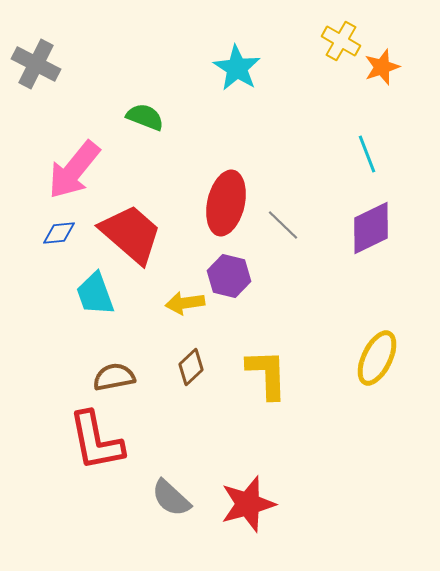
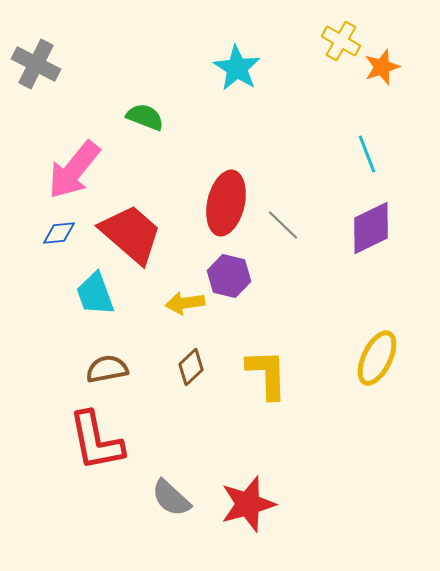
brown semicircle: moved 7 px left, 8 px up
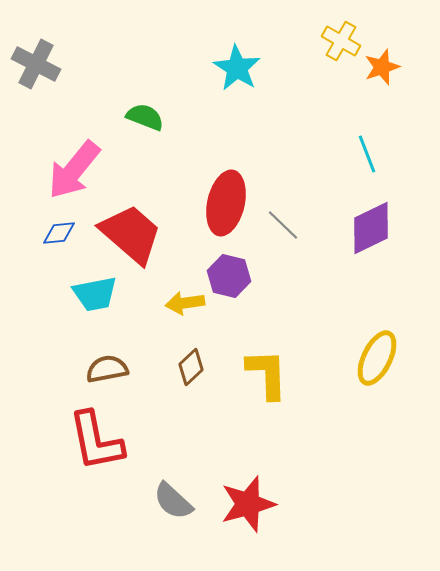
cyan trapezoid: rotated 81 degrees counterclockwise
gray semicircle: moved 2 px right, 3 px down
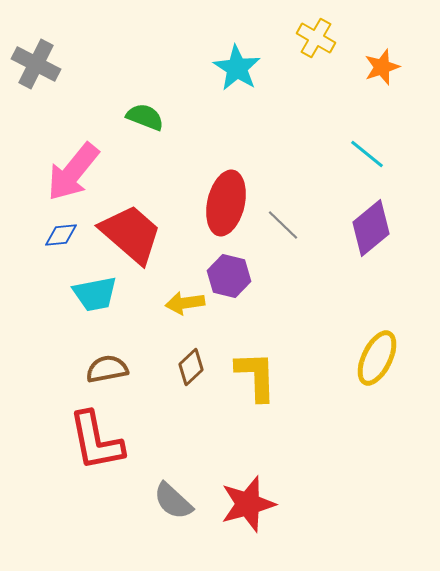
yellow cross: moved 25 px left, 3 px up
cyan line: rotated 30 degrees counterclockwise
pink arrow: moved 1 px left, 2 px down
purple diamond: rotated 14 degrees counterclockwise
blue diamond: moved 2 px right, 2 px down
yellow L-shape: moved 11 px left, 2 px down
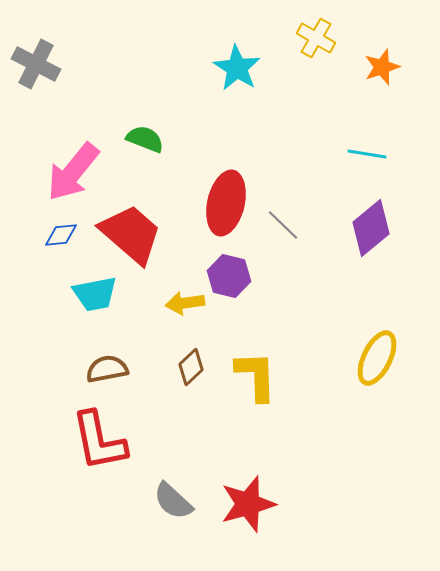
green semicircle: moved 22 px down
cyan line: rotated 30 degrees counterclockwise
red L-shape: moved 3 px right
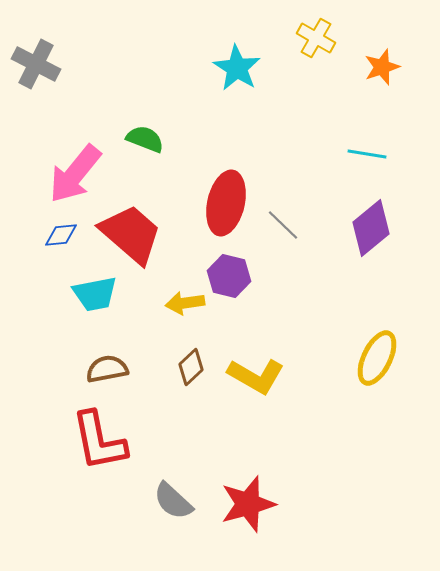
pink arrow: moved 2 px right, 2 px down
yellow L-shape: rotated 122 degrees clockwise
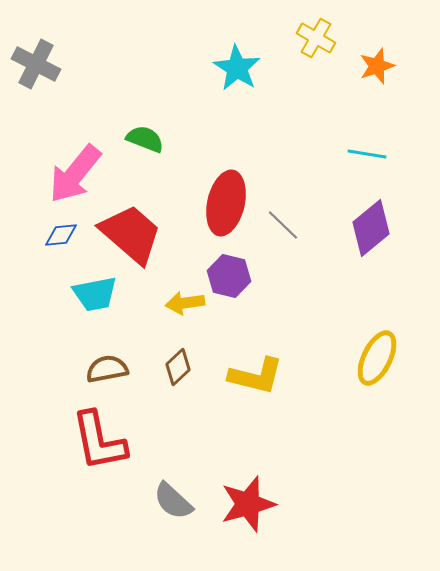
orange star: moved 5 px left, 1 px up
brown diamond: moved 13 px left
yellow L-shape: rotated 16 degrees counterclockwise
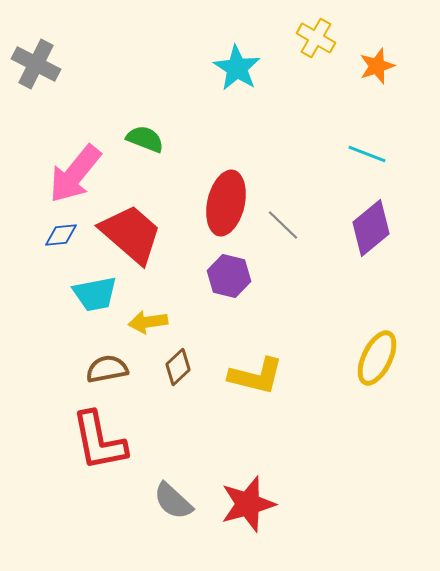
cyan line: rotated 12 degrees clockwise
yellow arrow: moved 37 px left, 19 px down
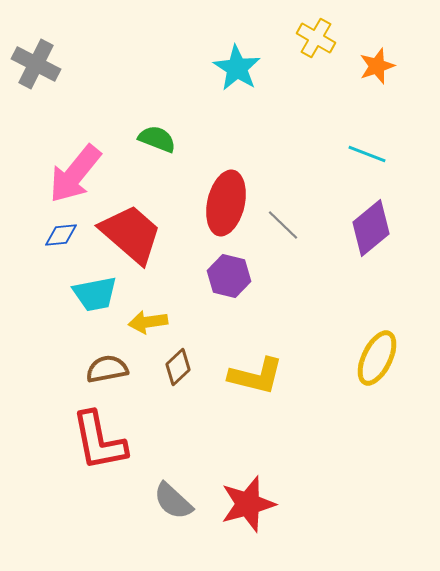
green semicircle: moved 12 px right
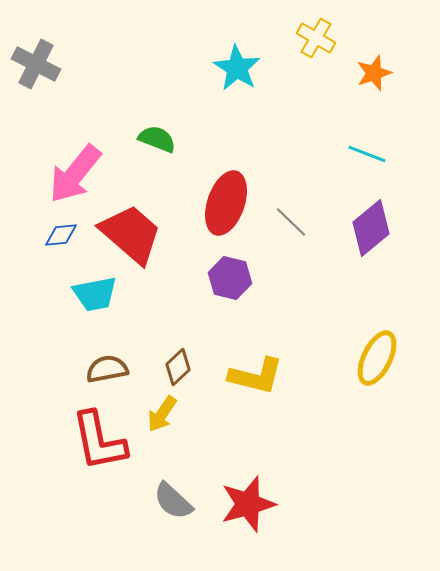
orange star: moved 3 px left, 7 px down
red ellipse: rotated 6 degrees clockwise
gray line: moved 8 px right, 3 px up
purple hexagon: moved 1 px right, 2 px down
yellow arrow: moved 14 px right, 92 px down; rotated 48 degrees counterclockwise
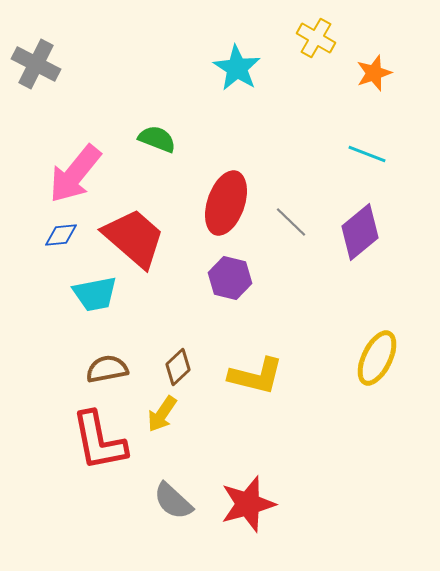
purple diamond: moved 11 px left, 4 px down
red trapezoid: moved 3 px right, 4 px down
